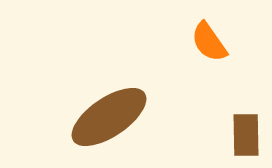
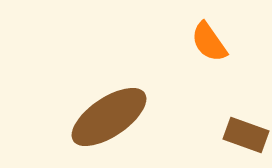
brown rectangle: rotated 69 degrees counterclockwise
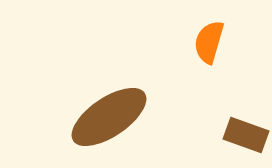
orange semicircle: rotated 51 degrees clockwise
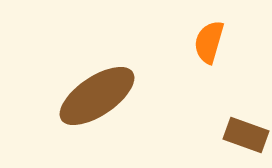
brown ellipse: moved 12 px left, 21 px up
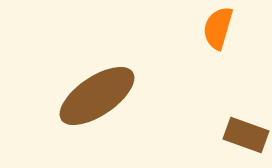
orange semicircle: moved 9 px right, 14 px up
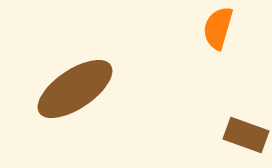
brown ellipse: moved 22 px left, 7 px up
